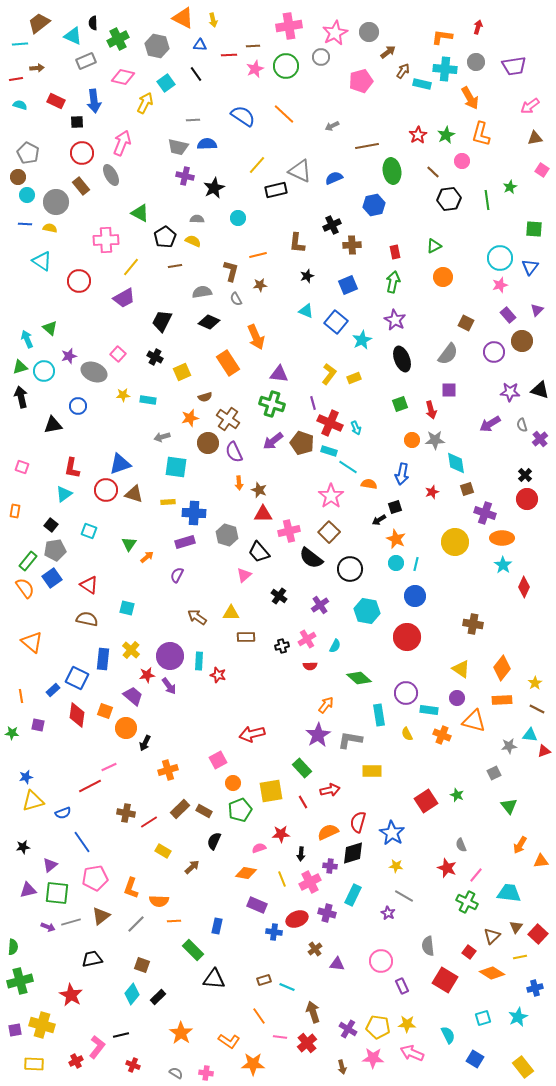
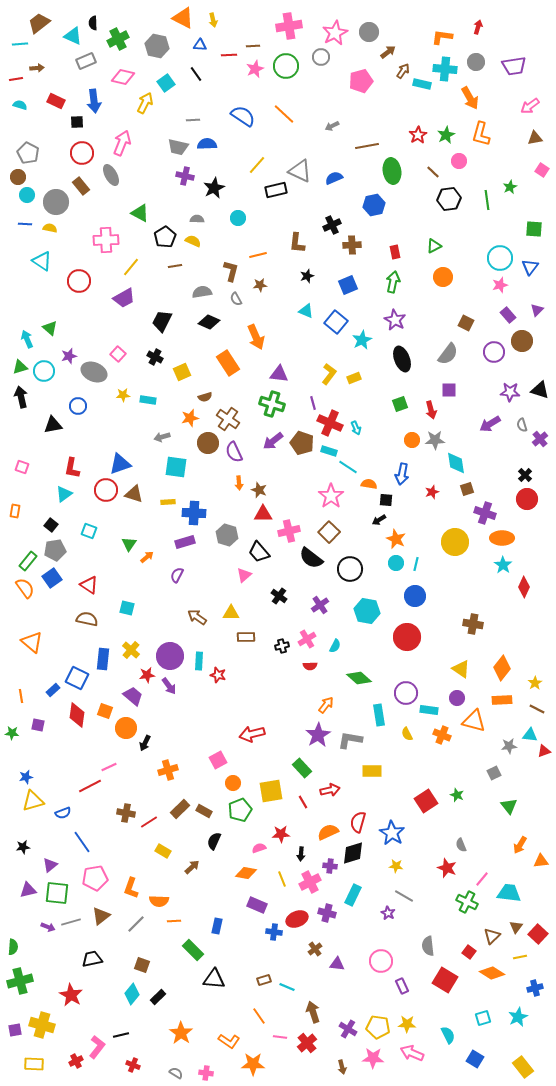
pink circle at (462, 161): moved 3 px left
black square at (395, 507): moved 9 px left, 7 px up; rotated 24 degrees clockwise
pink line at (476, 875): moved 6 px right, 4 px down
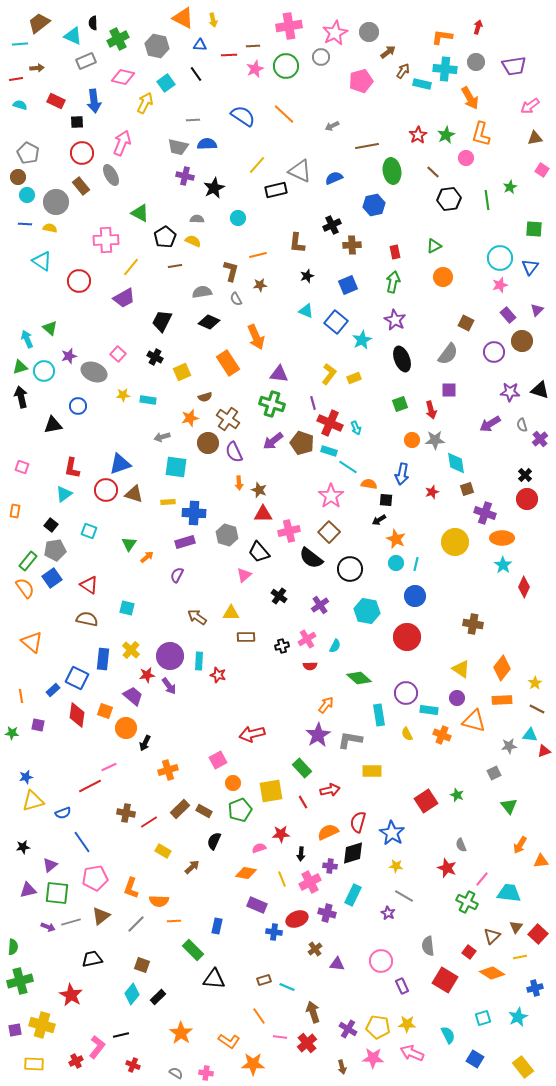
pink circle at (459, 161): moved 7 px right, 3 px up
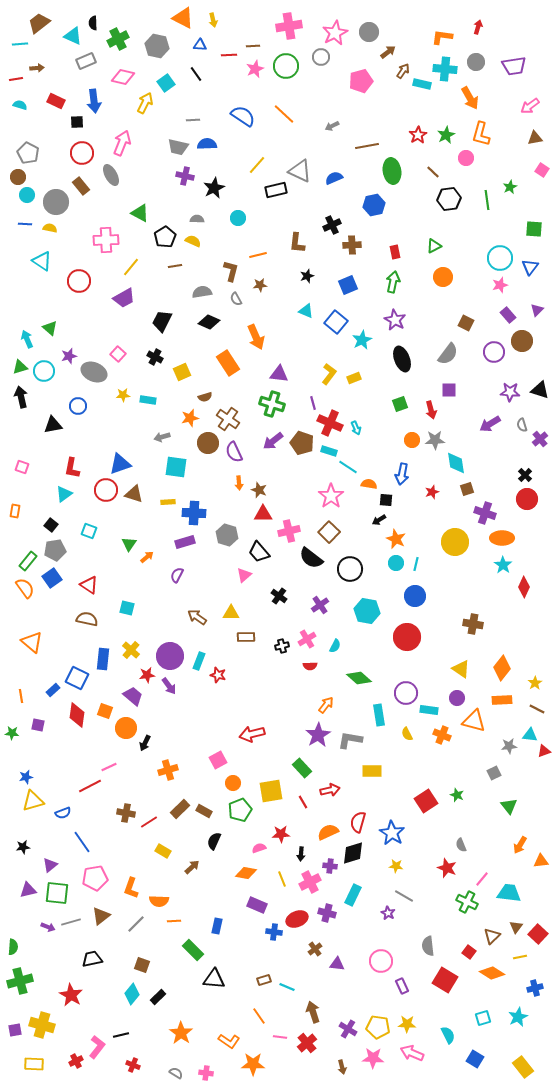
cyan rectangle at (199, 661): rotated 18 degrees clockwise
